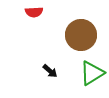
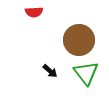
brown circle: moved 2 px left, 5 px down
green triangle: moved 6 px left; rotated 36 degrees counterclockwise
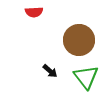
green triangle: moved 4 px down
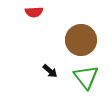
brown circle: moved 2 px right
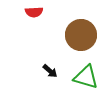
brown circle: moved 5 px up
green triangle: rotated 36 degrees counterclockwise
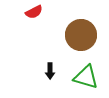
red semicircle: rotated 24 degrees counterclockwise
black arrow: rotated 49 degrees clockwise
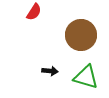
red semicircle: rotated 30 degrees counterclockwise
black arrow: rotated 84 degrees counterclockwise
